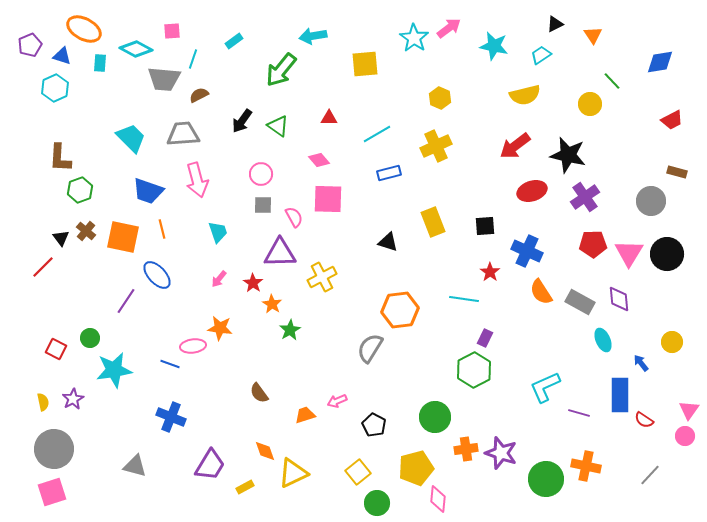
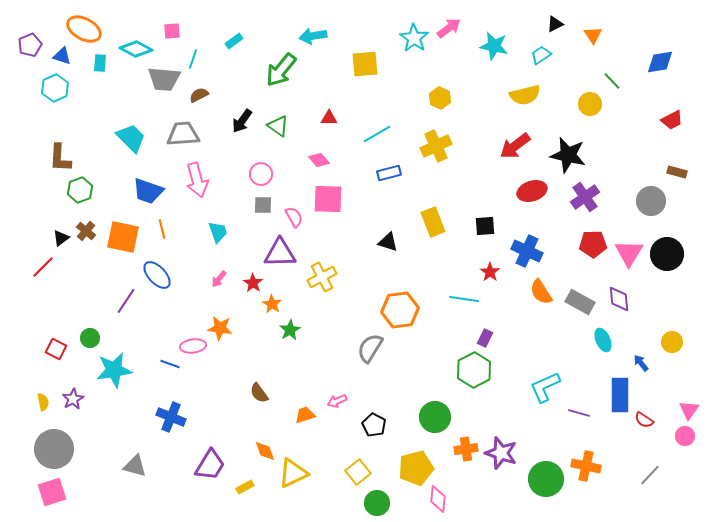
black triangle at (61, 238): rotated 30 degrees clockwise
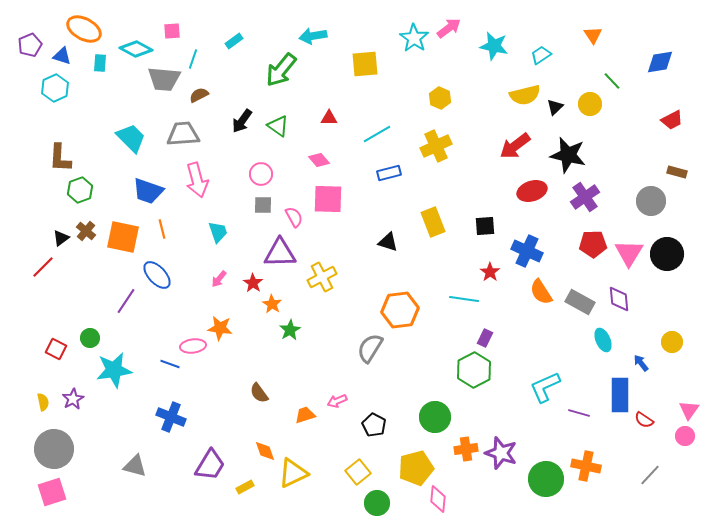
black triangle at (555, 24): moved 83 px down; rotated 18 degrees counterclockwise
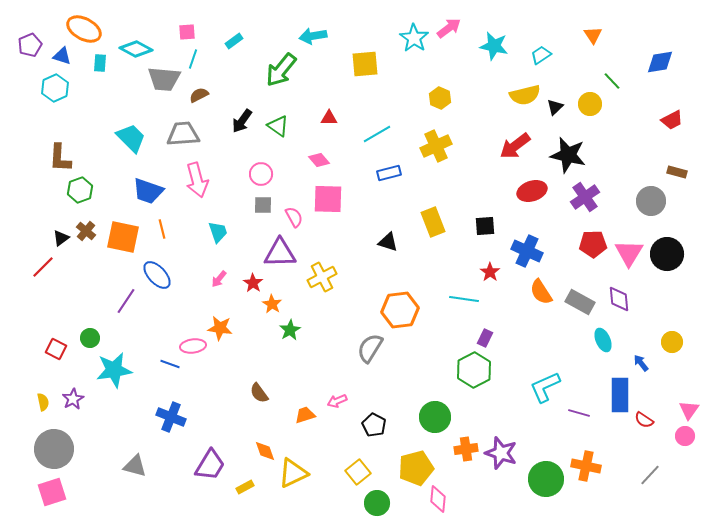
pink square at (172, 31): moved 15 px right, 1 px down
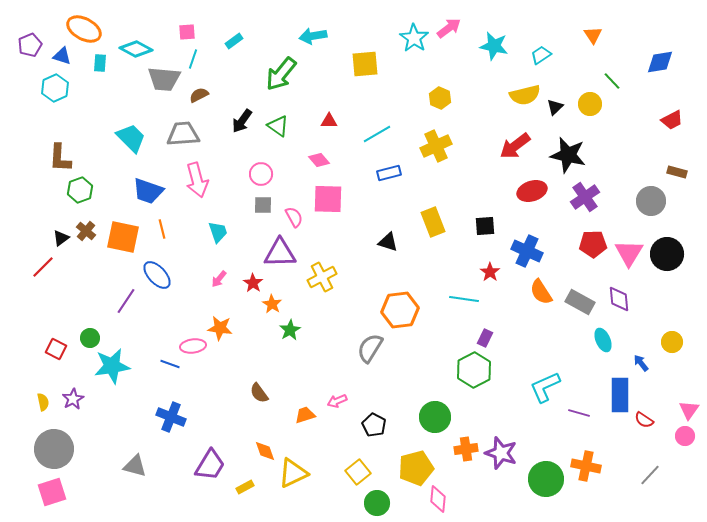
green arrow at (281, 70): moved 4 px down
red triangle at (329, 118): moved 3 px down
cyan star at (114, 370): moved 2 px left, 4 px up
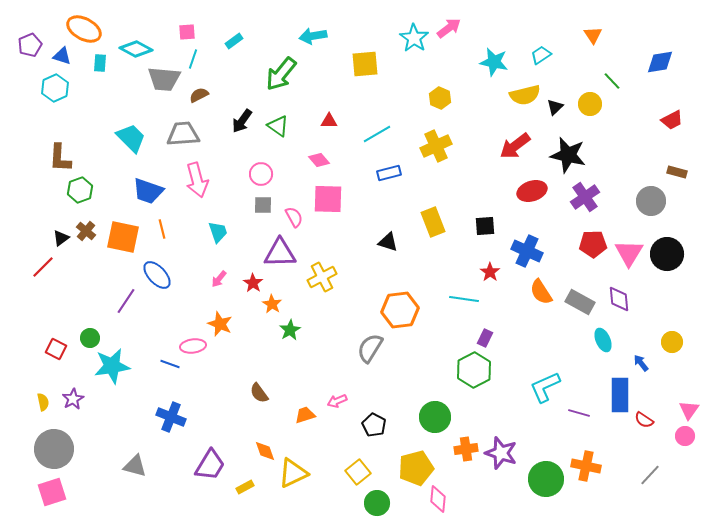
cyan star at (494, 46): moved 16 px down
orange star at (220, 328): moved 4 px up; rotated 15 degrees clockwise
